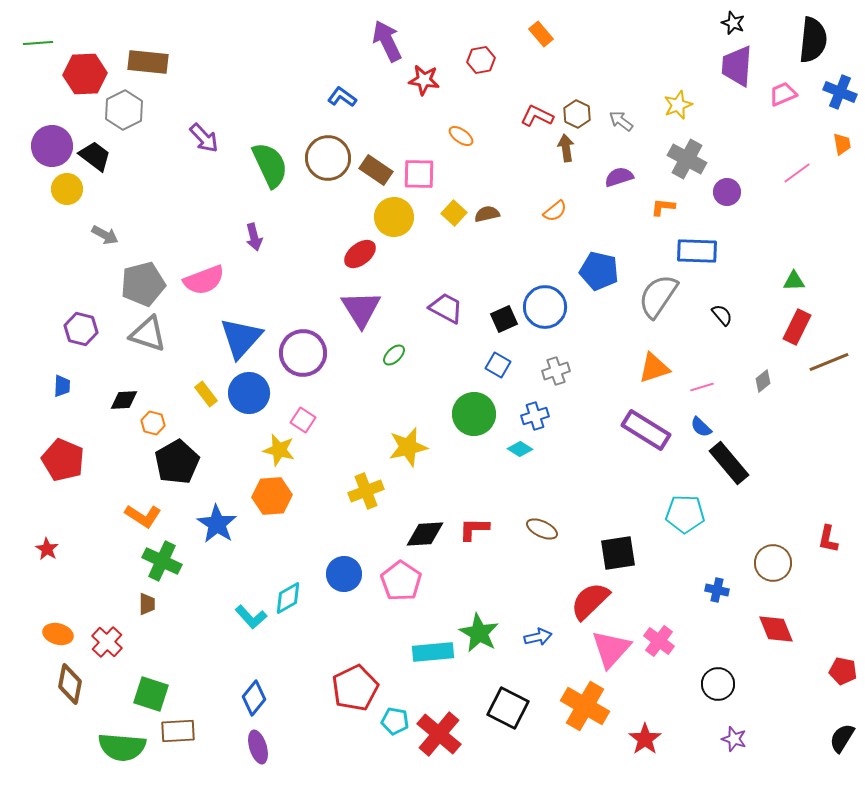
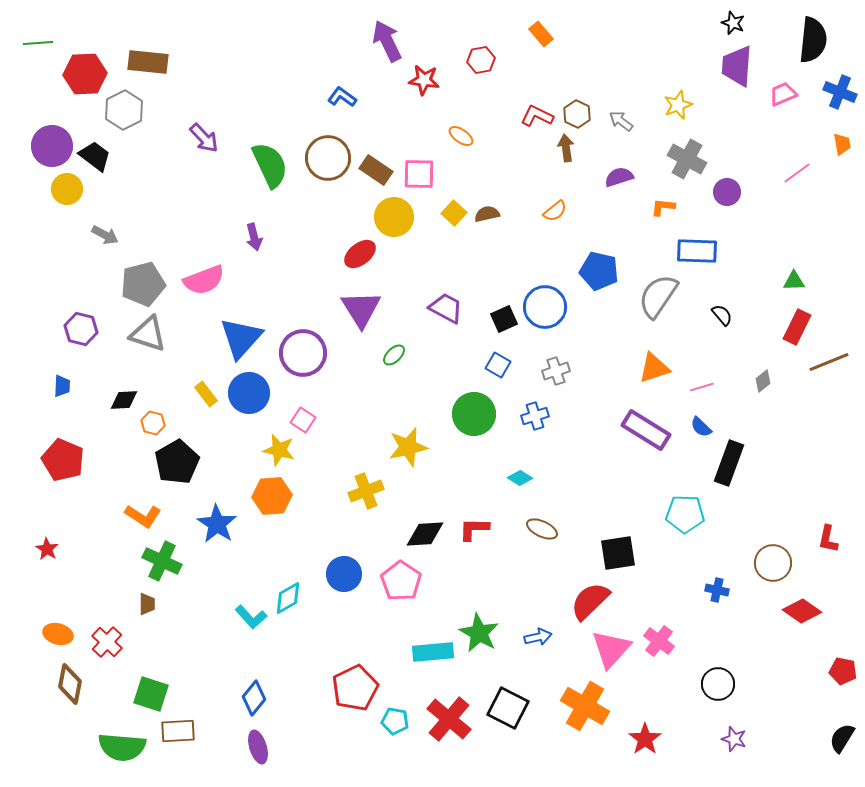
cyan diamond at (520, 449): moved 29 px down
black rectangle at (729, 463): rotated 60 degrees clockwise
red diamond at (776, 629): moved 26 px right, 18 px up; rotated 33 degrees counterclockwise
red cross at (439, 734): moved 10 px right, 15 px up
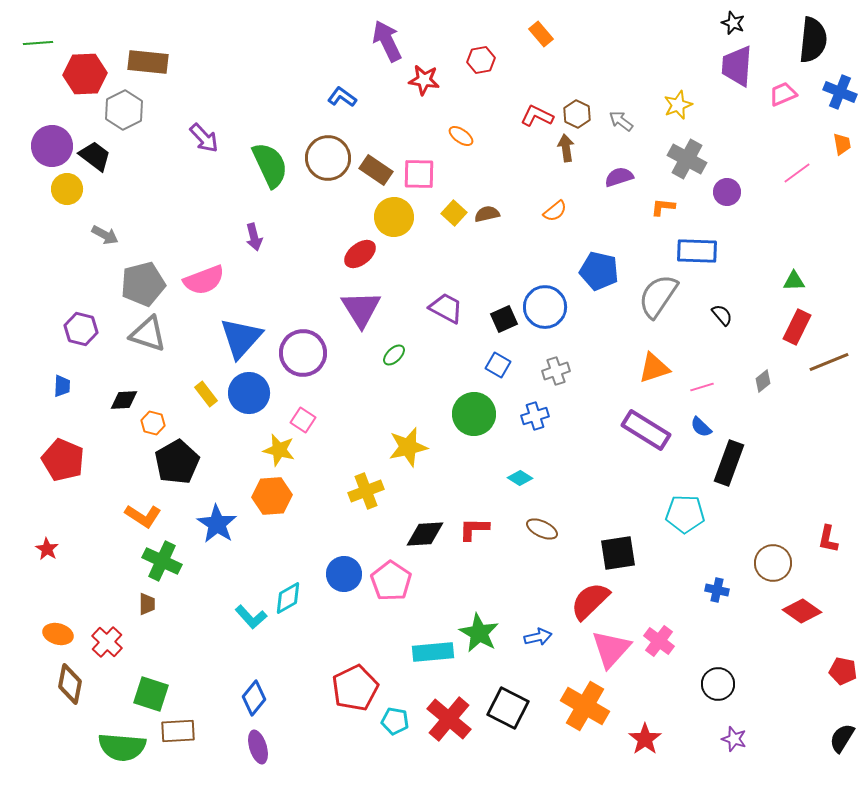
pink pentagon at (401, 581): moved 10 px left
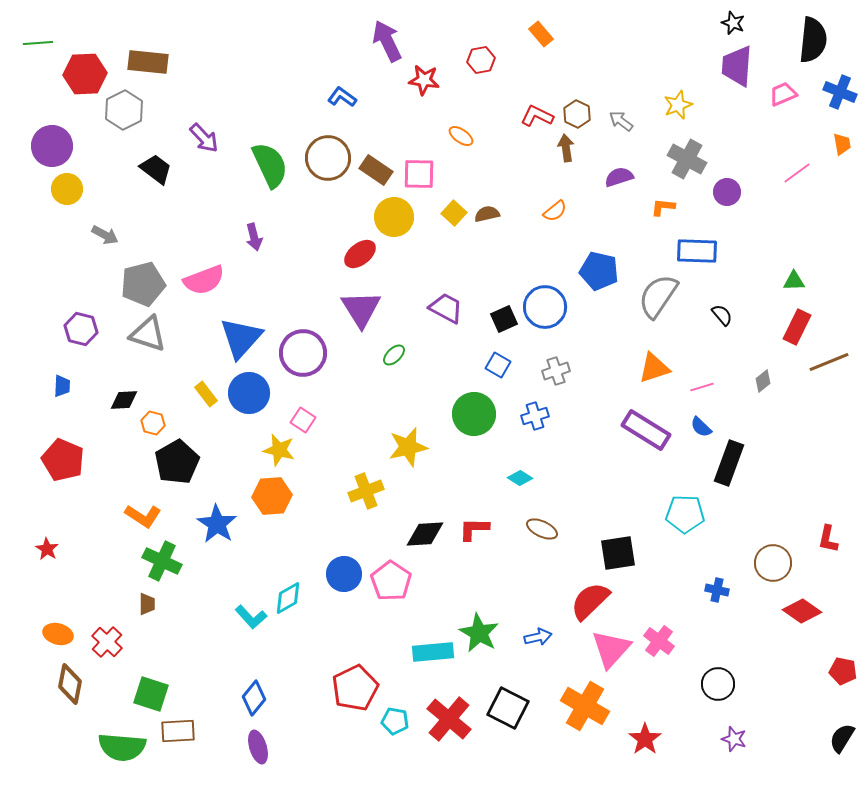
black trapezoid at (95, 156): moved 61 px right, 13 px down
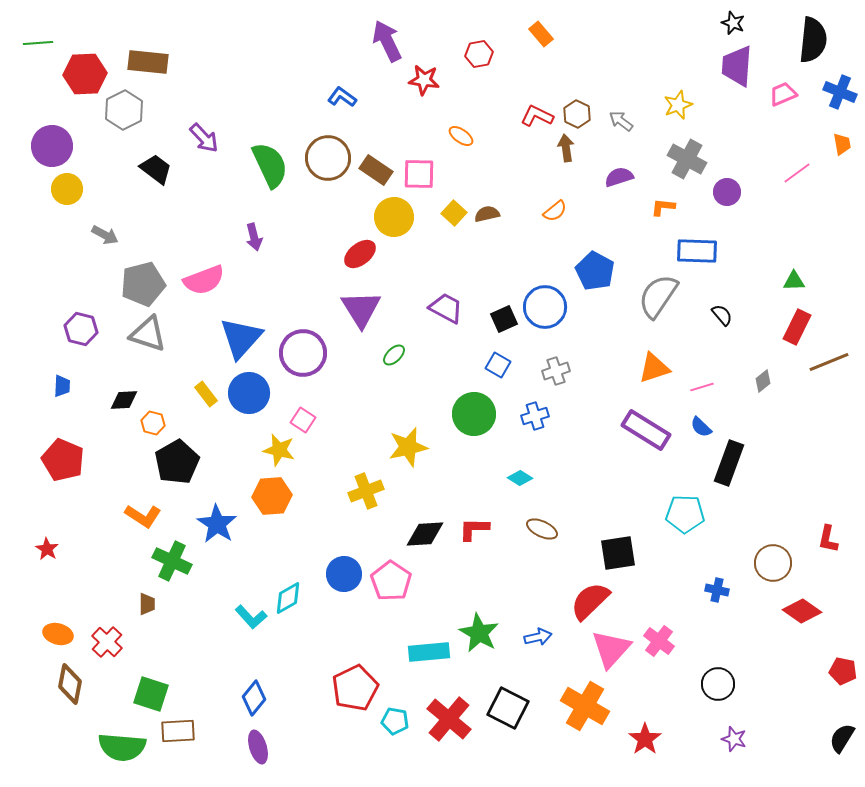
red hexagon at (481, 60): moved 2 px left, 6 px up
blue pentagon at (599, 271): moved 4 px left; rotated 15 degrees clockwise
green cross at (162, 561): moved 10 px right
cyan rectangle at (433, 652): moved 4 px left
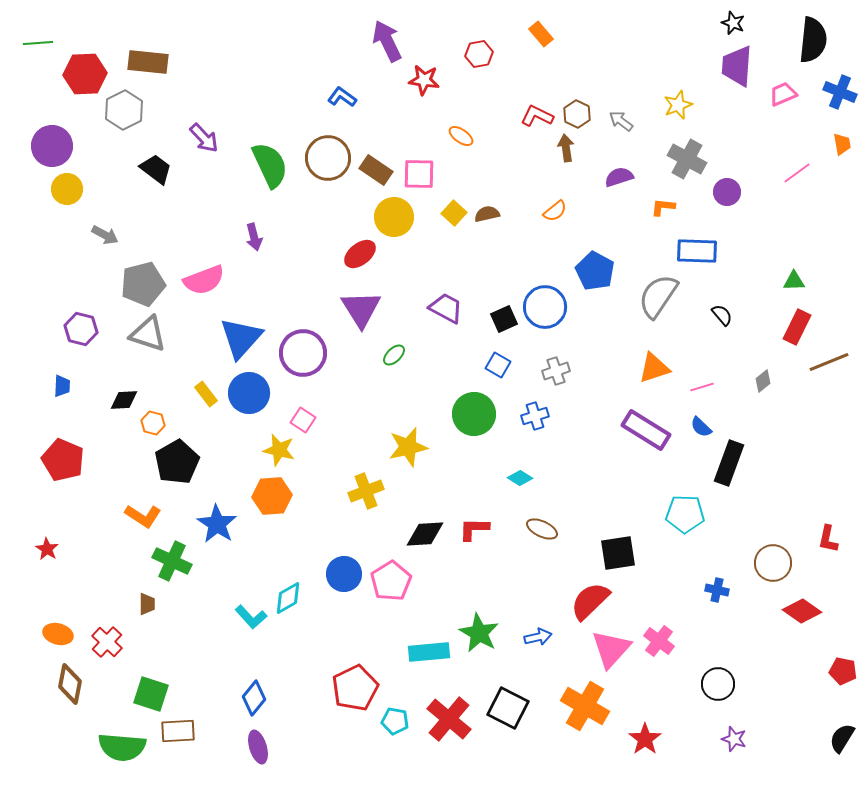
pink pentagon at (391, 581): rotated 6 degrees clockwise
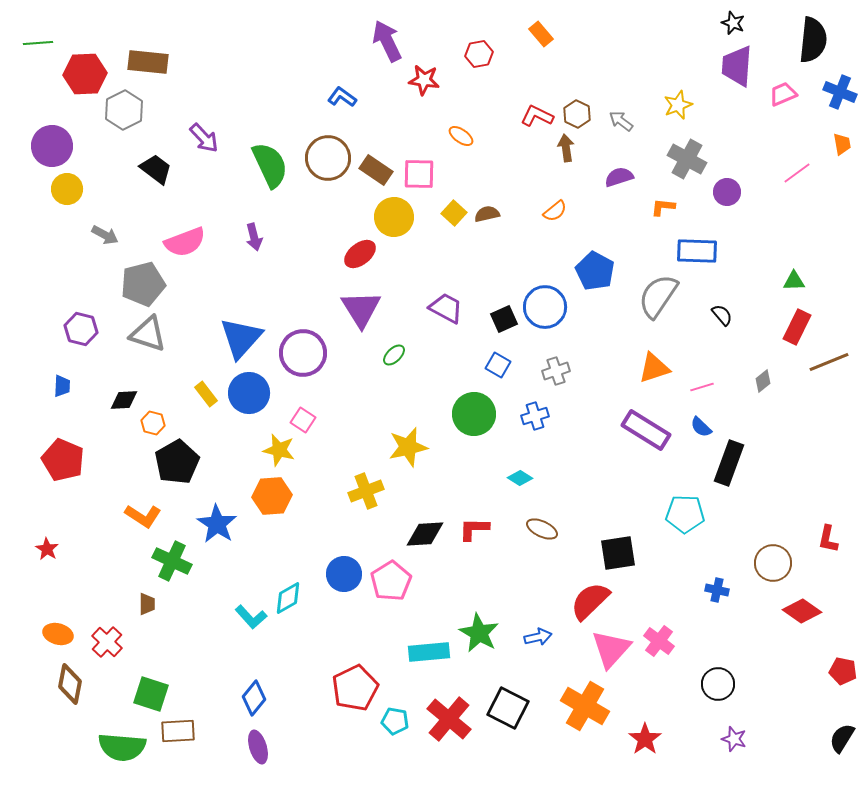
pink semicircle at (204, 280): moved 19 px left, 38 px up
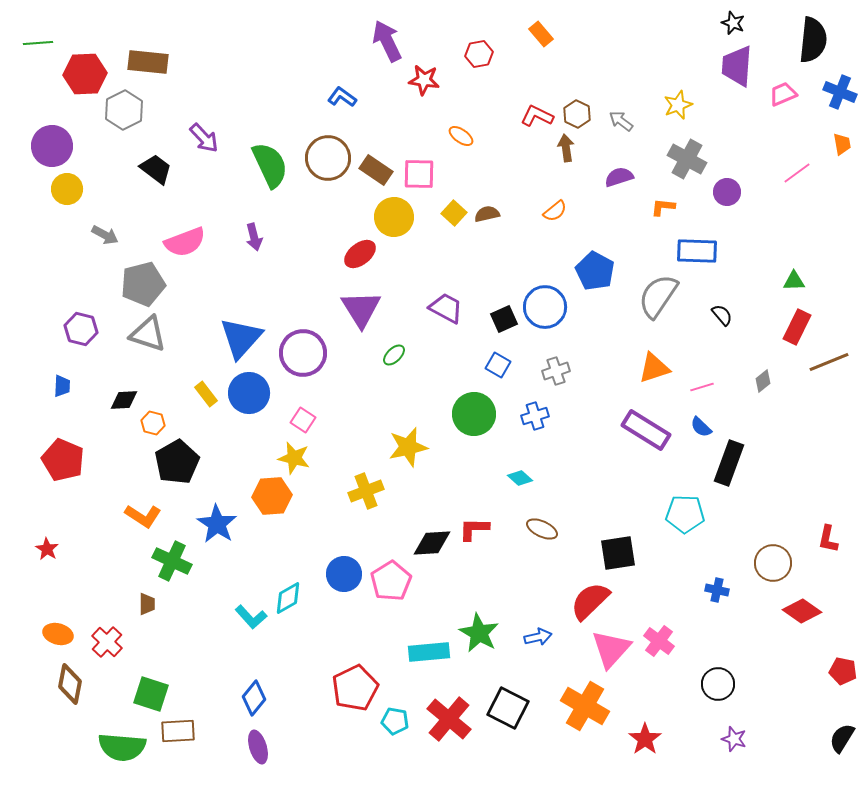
yellow star at (279, 450): moved 15 px right, 8 px down
cyan diamond at (520, 478): rotated 10 degrees clockwise
black diamond at (425, 534): moved 7 px right, 9 px down
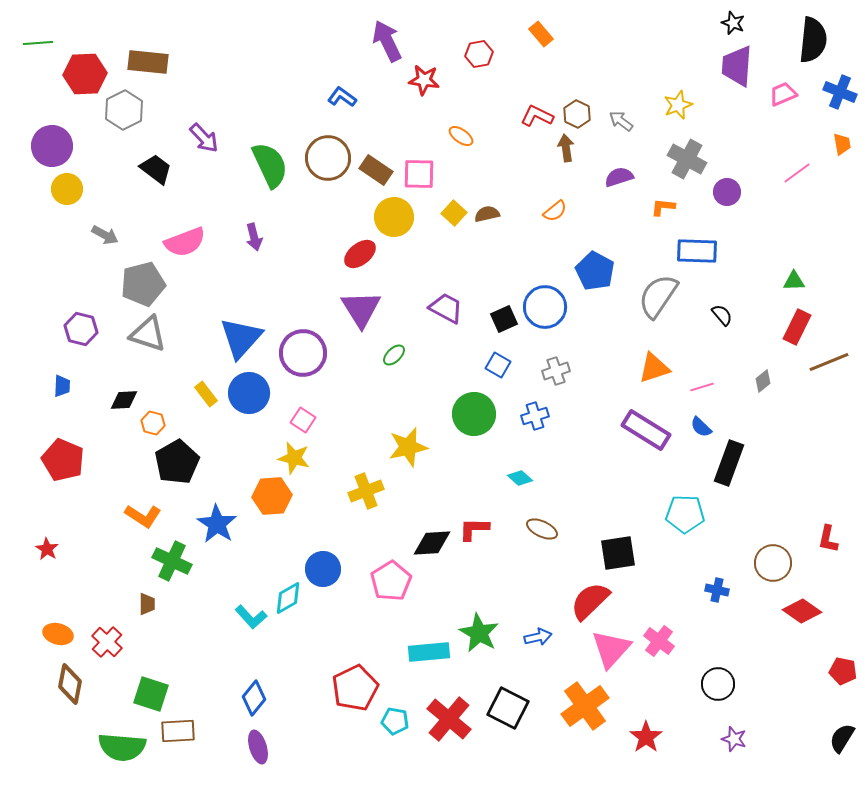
blue circle at (344, 574): moved 21 px left, 5 px up
orange cross at (585, 706): rotated 24 degrees clockwise
red star at (645, 739): moved 1 px right, 2 px up
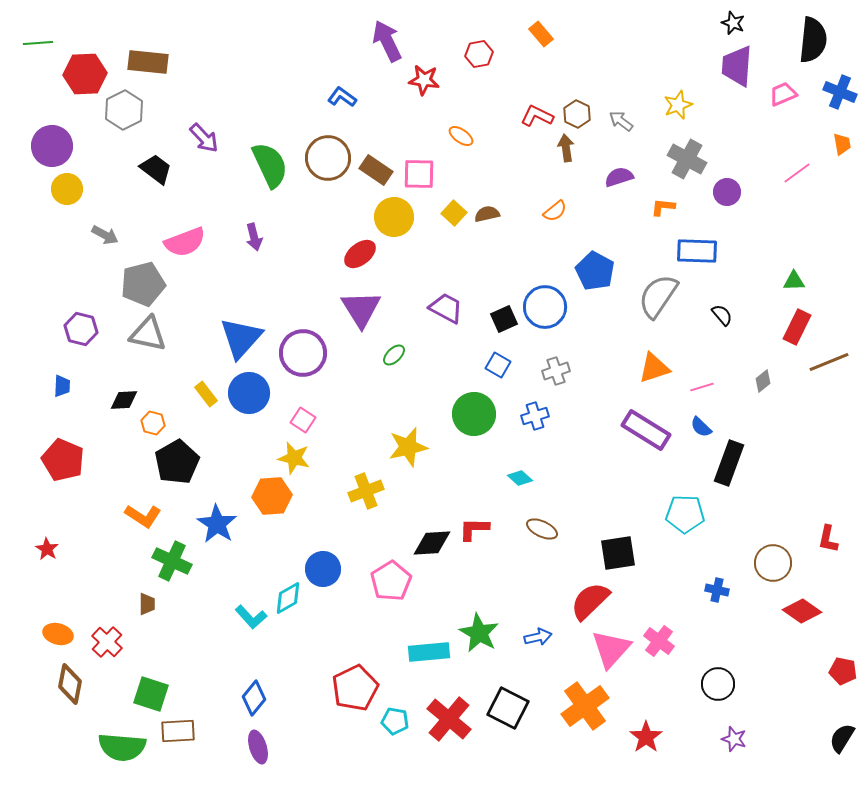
gray triangle at (148, 334): rotated 6 degrees counterclockwise
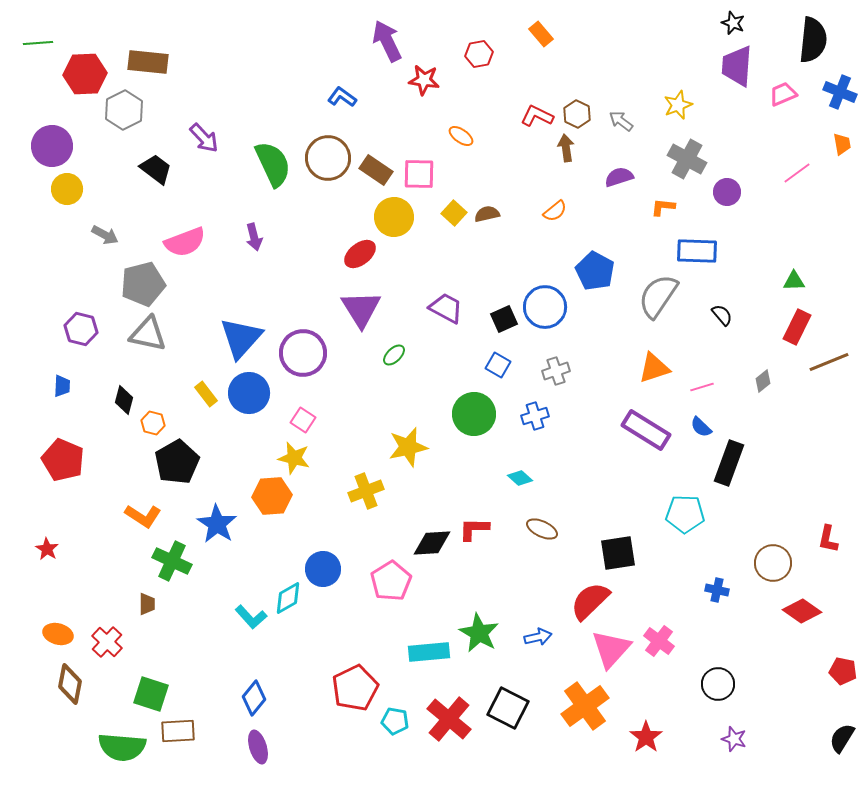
green semicircle at (270, 165): moved 3 px right, 1 px up
black diamond at (124, 400): rotated 72 degrees counterclockwise
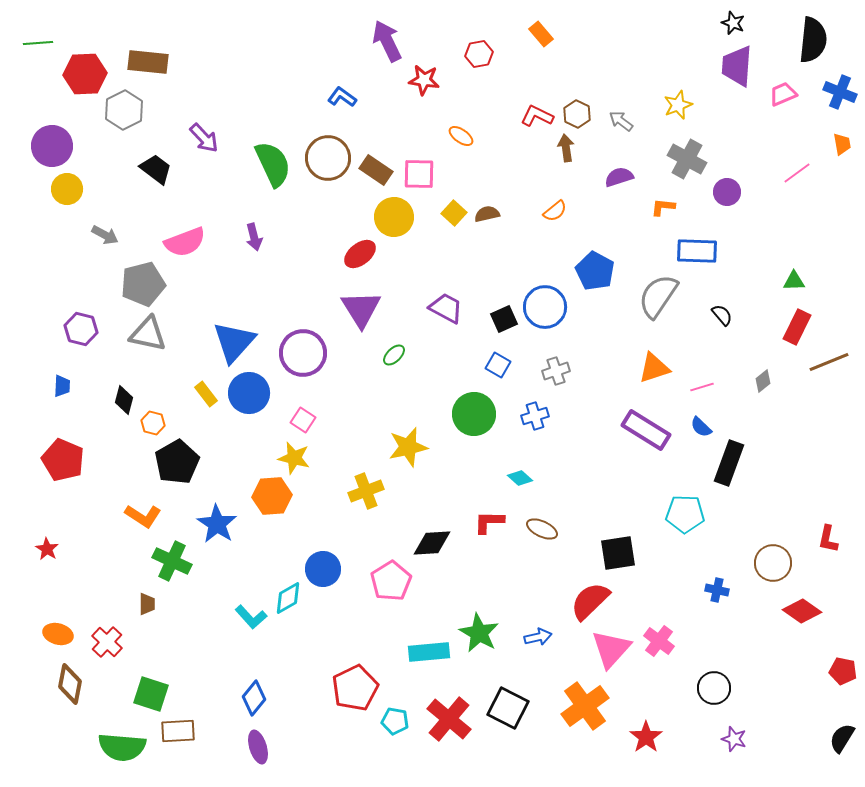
blue triangle at (241, 338): moved 7 px left, 4 px down
red L-shape at (474, 529): moved 15 px right, 7 px up
black circle at (718, 684): moved 4 px left, 4 px down
